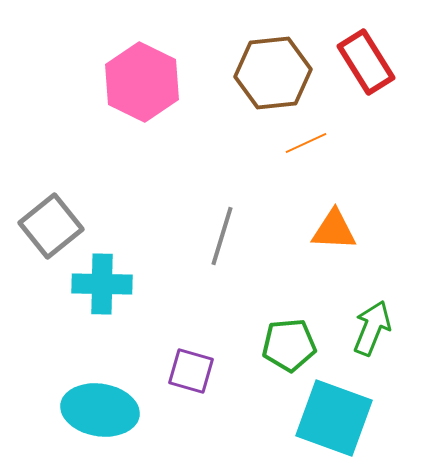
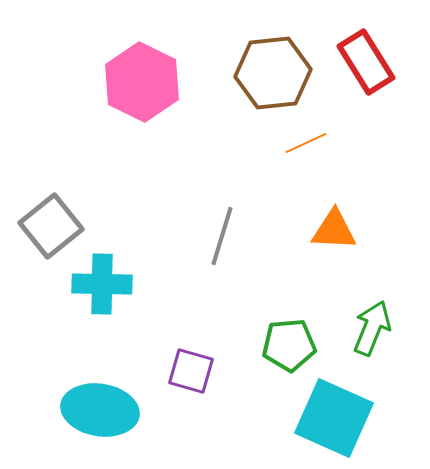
cyan square: rotated 4 degrees clockwise
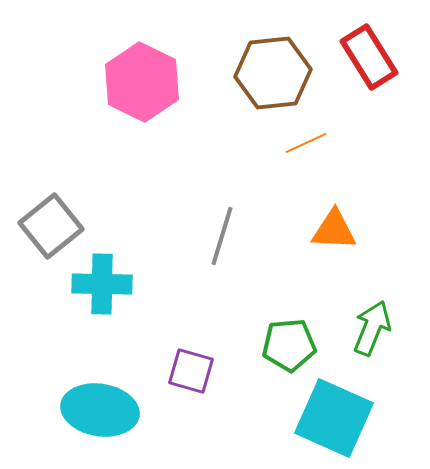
red rectangle: moved 3 px right, 5 px up
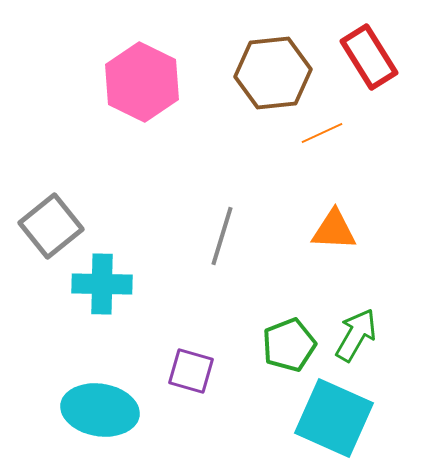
orange line: moved 16 px right, 10 px up
green arrow: moved 16 px left, 7 px down; rotated 8 degrees clockwise
green pentagon: rotated 16 degrees counterclockwise
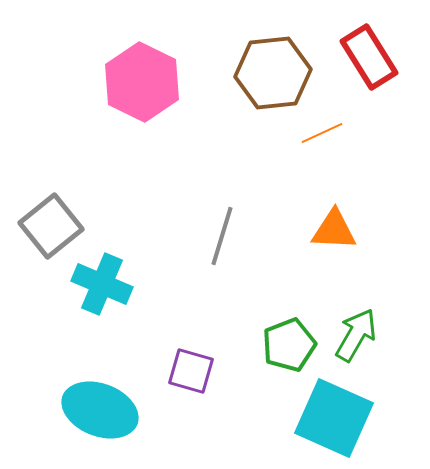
cyan cross: rotated 22 degrees clockwise
cyan ellipse: rotated 12 degrees clockwise
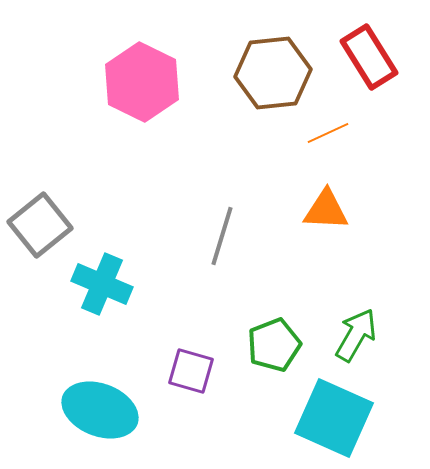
orange line: moved 6 px right
gray square: moved 11 px left, 1 px up
orange triangle: moved 8 px left, 20 px up
green pentagon: moved 15 px left
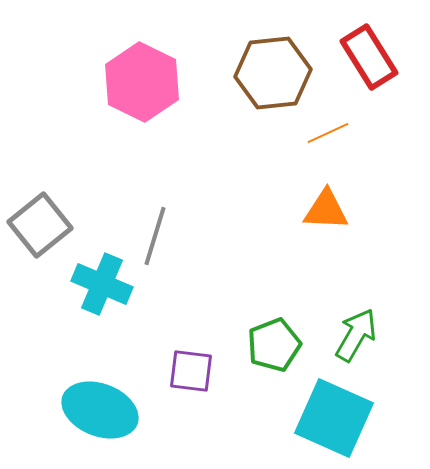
gray line: moved 67 px left
purple square: rotated 9 degrees counterclockwise
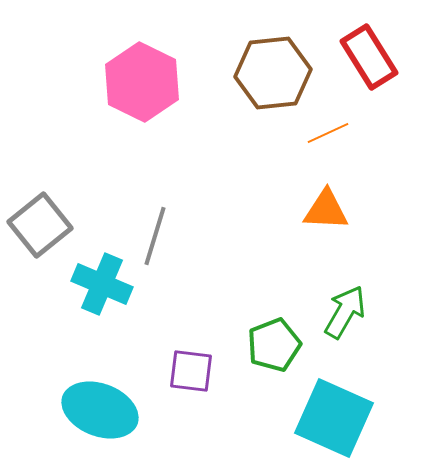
green arrow: moved 11 px left, 23 px up
